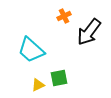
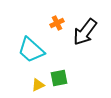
orange cross: moved 7 px left, 7 px down
black arrow: moved 4 px left
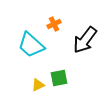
orange cross: moved 3 px left, 1 px down
black arrow: moved 8 px down
cyan trapezoid: moved 5 px up
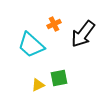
black arrow: moved 2 px left, 6 px up
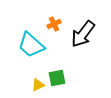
green square: moved 2 px left
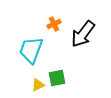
cyan trapezoid: moved 5 px down; rotated 68 degrees clockwise
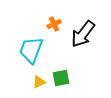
green square: moved 4 px right
yellow triangle: moved 1 px right, 3 px up
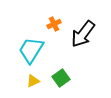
cyan trapezoid: rotated 12 degrees clockwise
green square: rotated 24 degrees counterclockwise
yellow triangle: moved 6 px left, 1 px up
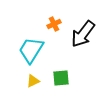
green square: rotated 30 degrees clockwise
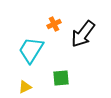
yellow triangle: moved 8 px left, 6 px down
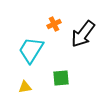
yellow triangle: rotated 16 degrees clockwise
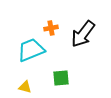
orange cross: moved 3 px left, 4 px down; rotated 16 degrees clockwise
cyan trapezoid: rotated 36 degrees clockwise
yellow triangle: rotated 24 degrees clockwise
